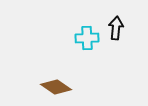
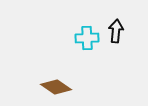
black arrow: moved 3 px down
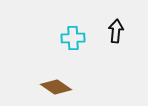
cyan cross: moved 14 px left
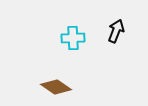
black arrow: rotated 15 degrees clockwise
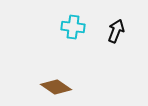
cyan cross: moved 11 px up; rotated 10 degrees clockwise
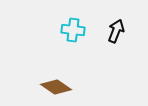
cyan cross: moved 3 px down
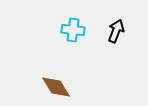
brown diamond: rotated 24 degrees clockwise
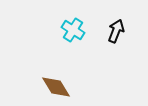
cyan cross: rotated 25 degrees clockwise
